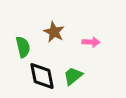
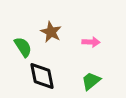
brown star: moved 3 px left
green semicircle: rotated 20 degrees counterclockwise
green trapezoid: moved 18 px right, 5 px down
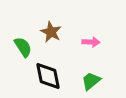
black diamond: moved 6 px right
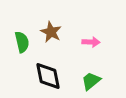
green semicircle: moved 1 px left, 5 px up; rotated 20 degrees clockwise
